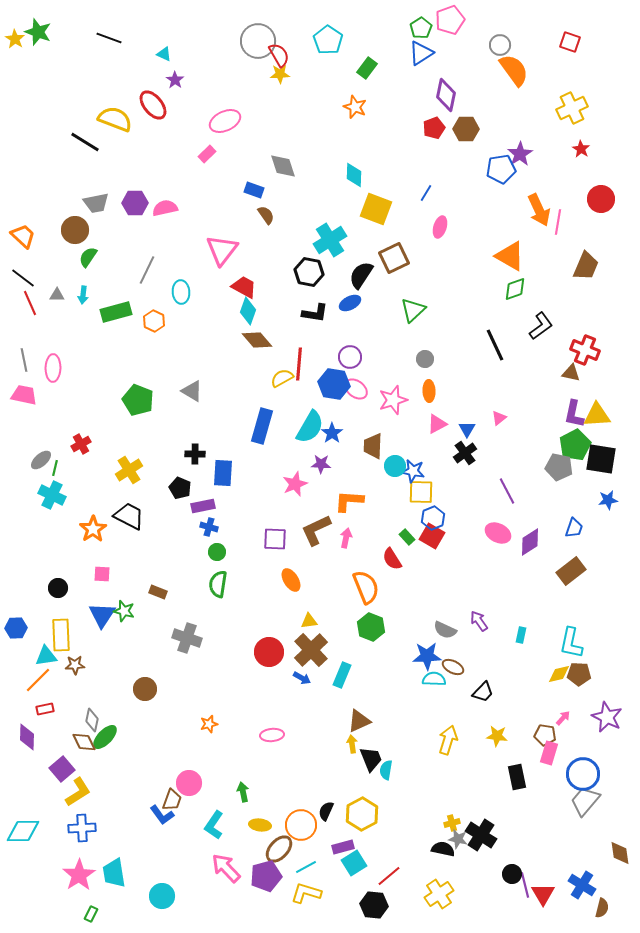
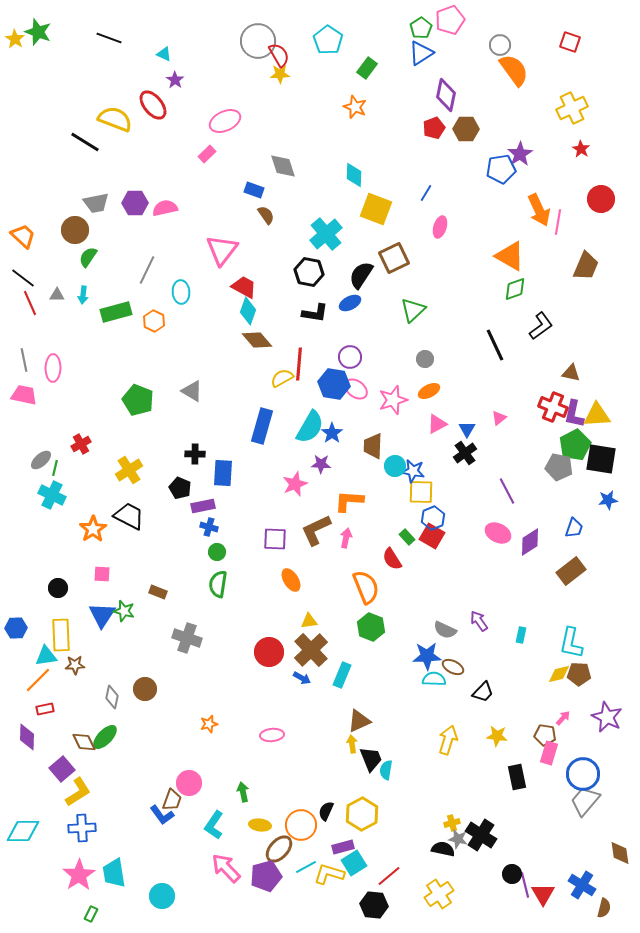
cyan cross at (330, 240): moved 4 px left, 6 px up; rotated 8 degrees counterclockwise
red cross at (585, 350): moved 32 px left, 57 px down
orange ellipse at (429, 391): rotated 65 degrees clockwise
gray diamond at (92, 720): moved 20 px right, 23 px up
yellow L-shape at (306, 893): moved 23 px right, 19 px up
brown semicircle at (602, 908): moved 2 px right
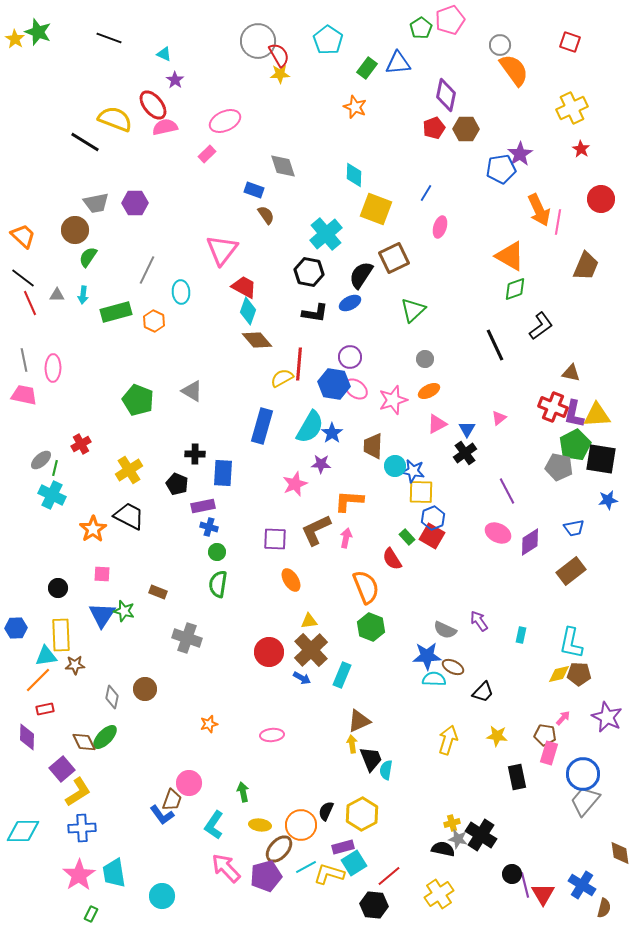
blue triangle at (421, 53): moved 23 px left, 10 px down; rotated 28 degrees clockwise
pink semicircle at (165, 208): moved 81 px up
black pentagon at (180, 488): moved 3 px left, 4 px up
blue trapezoid at (574, 528): rotated 60 degrees clockwise
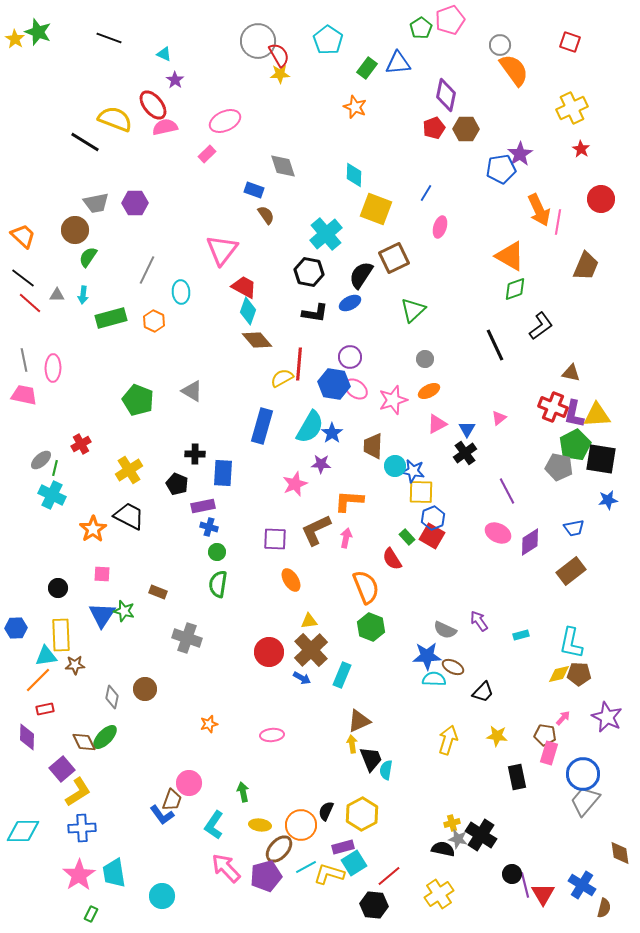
red line at (30, 303): rotated 25 degrees counterclockwise
green rectangle at (116, 312): moved 5 px left, 6 px down
cyan rectangle at (521, 635): rotated 63 degrees clockwise
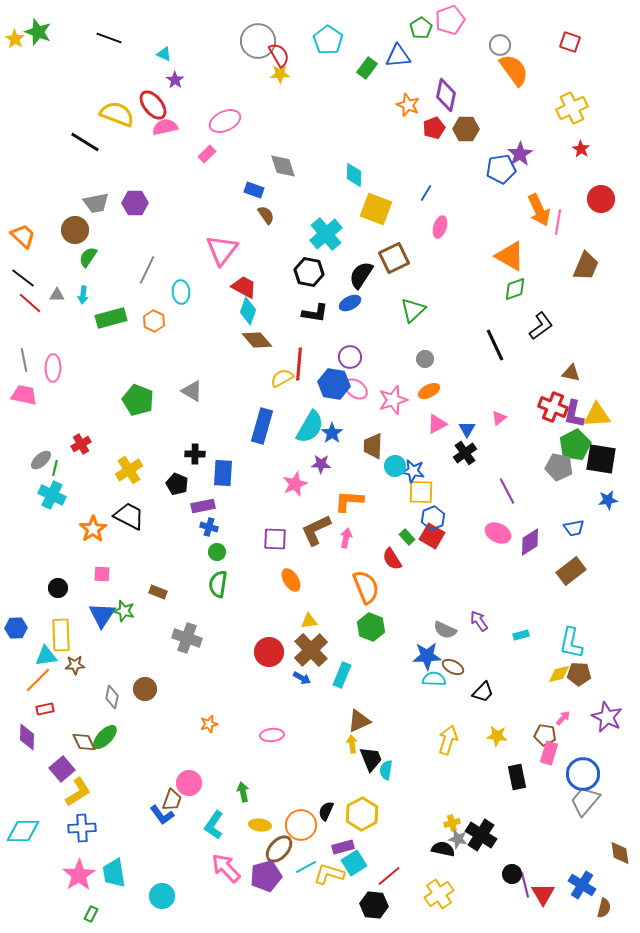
blue triangle at (398, 63): moved 7 px up
orange star at (355, 107): moved 53 px right, 2 px up
yellow semicircle at (115, 119): moved 2 px right, 5 px up
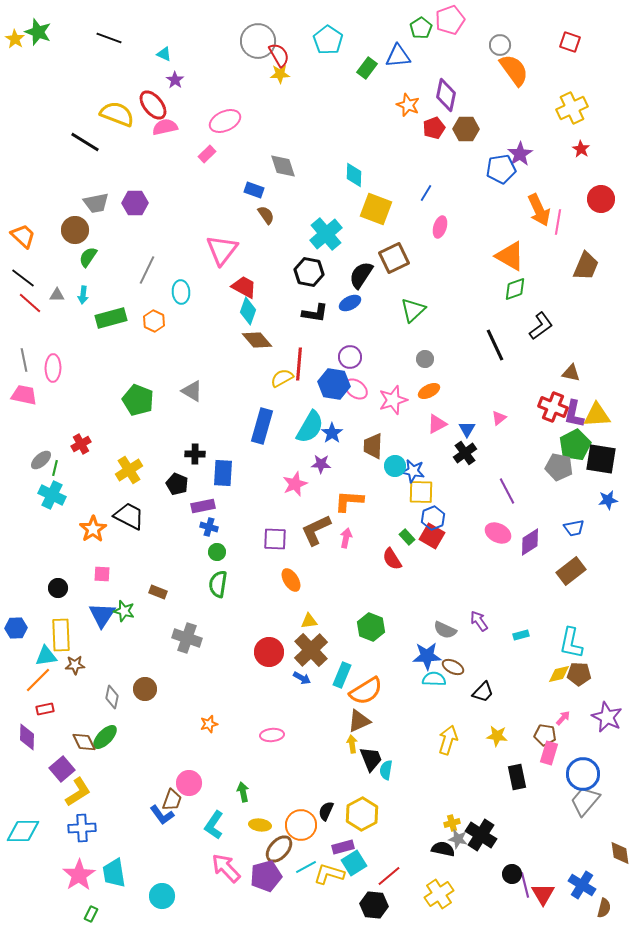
orange semicircle at (366, 587): moved 104 px down; rotated 80 degrees clockwise
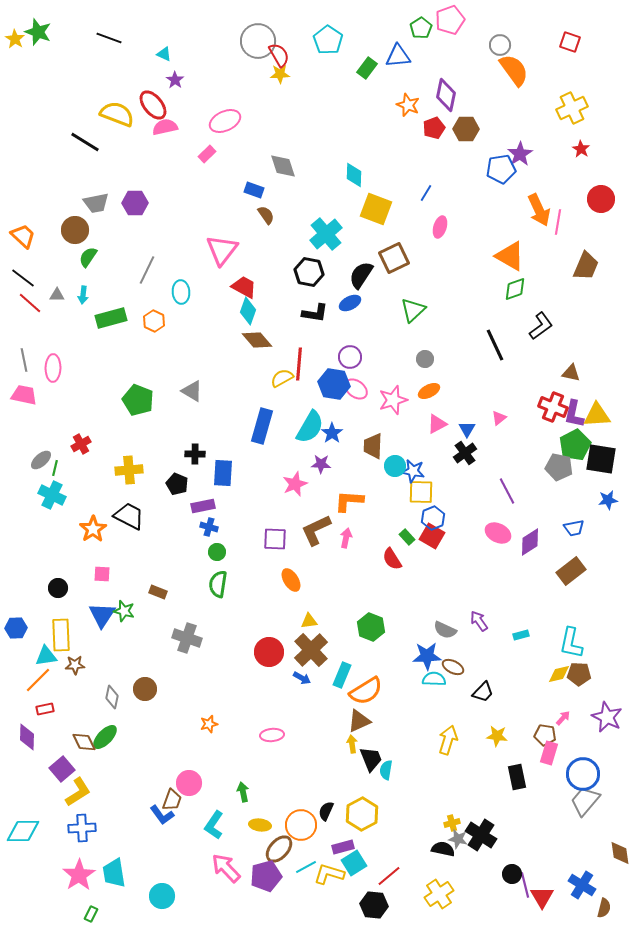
yellow cross at (129, 470): rotated 28 degrees clockwise
red triangle at (543, 894): moved 1 px left, 3 px down
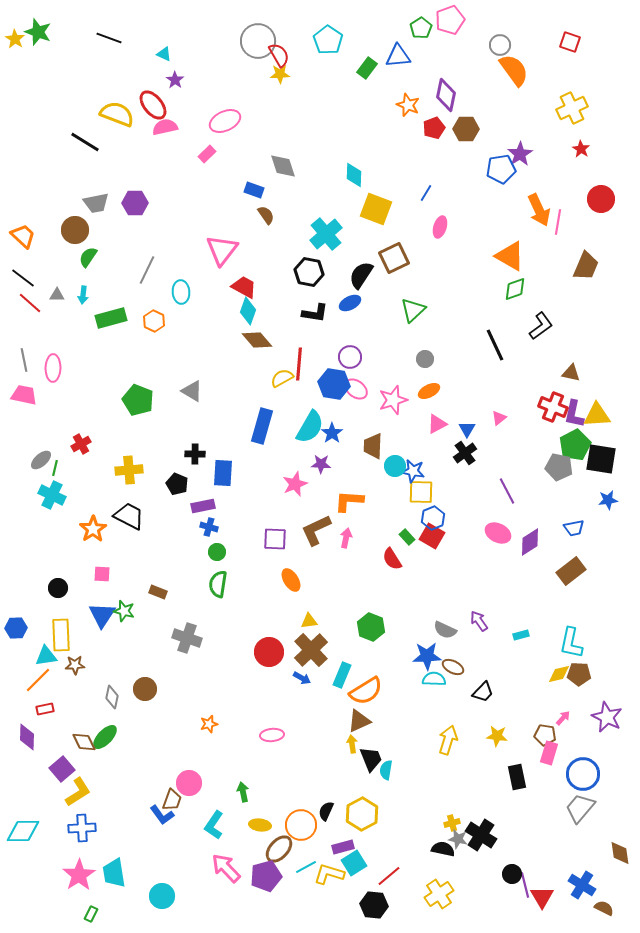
gray trapezoid at (585, 801): moved 5 px left, 7 px down
brown semicircle at (604, 908): rotated 78 degrees counterclockwise
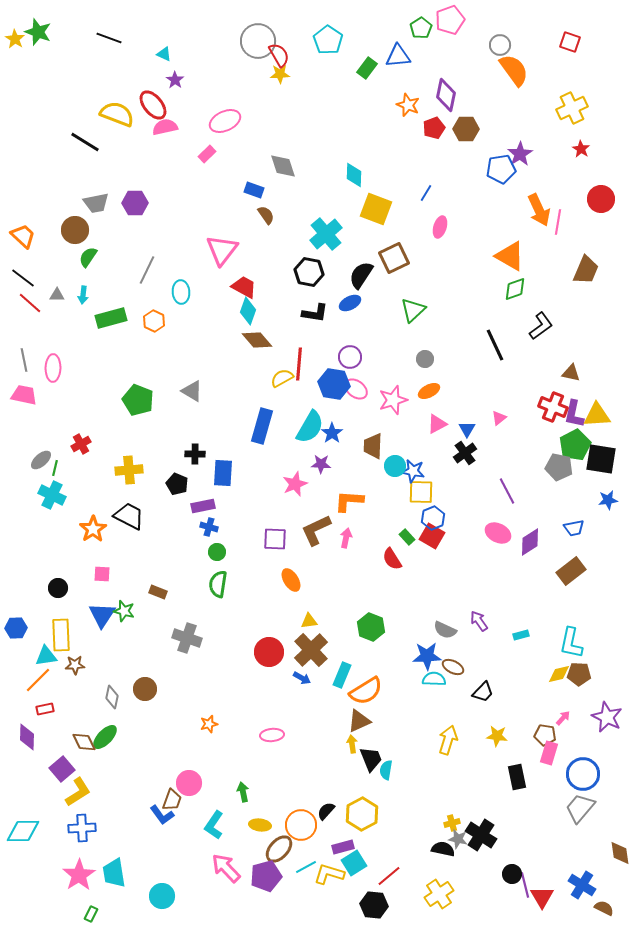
brown trapezoid at (586, 266): moved 4 px down
black semicircle at (326, 811): rotated 18 degrees clockwise
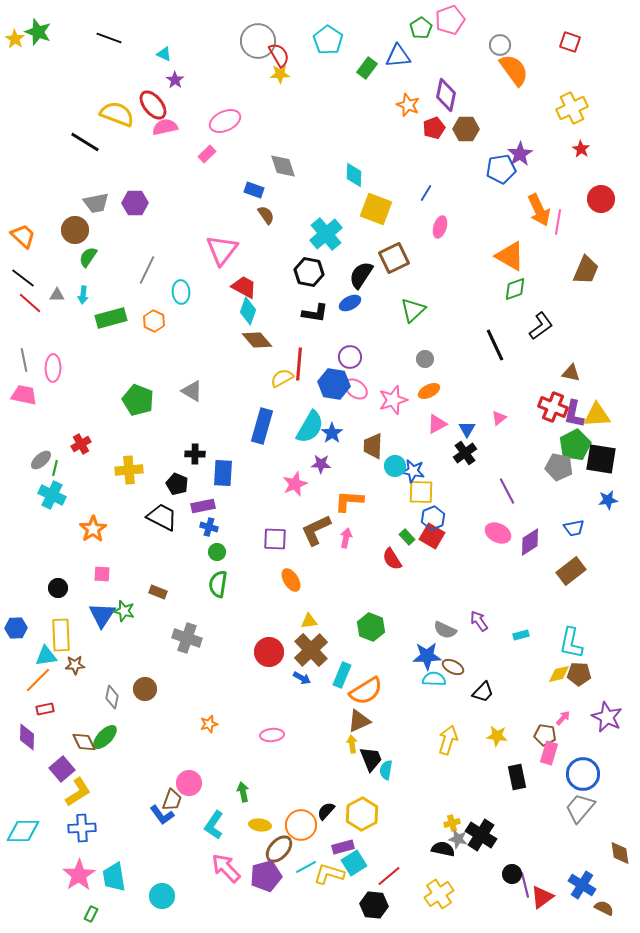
black trapezoid at (129, 516): moved 33 px right, 1 px down
cyan trapezoid at (114, 873): moved 4 px down
red triangle at (542, 897): rotated 25 degrees clockwise
